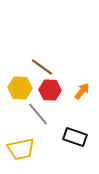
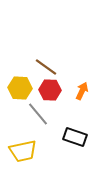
brown line: moved 4 px right
orange arrow: rotated 12 degrees counterclockwise
yellow trapezoid: moved 2 px right, 2 px down
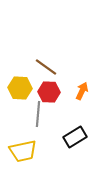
red hexagon: moved 1 px left, 2 px down
gray line: rotated 45 degrees clockwise
black rectangle: rotated 50 degrees counterclockwise
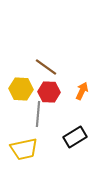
yellow hexagon: moved 1 px right, 1 px down
yellow trapezoid: moved 1 px right, 2 px up
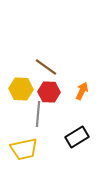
black rectangle: moved 2 px right
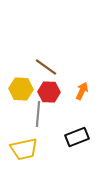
black rectangle: rotated 10 degrees clockwise
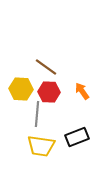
orange arrow: rotated 60 degrees counterclockwise
gray line: moved 1 px left
yellow trapezoid: moved 17 px right, 3 px up; rotated 20 degrees clockwise
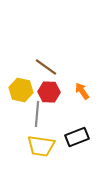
yellow hexagon: moved 1 px down; rotated 10 degrees clockwise
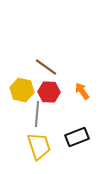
yellow hexagon: moved 1 px right
yellow trapezoid: moved 2 px left; rotated 116 degrees counterclockwise
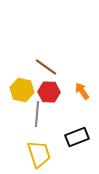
yellow trapezoid: moved 8 px down
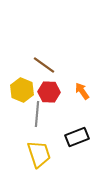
brown line: moved 2 px left, 2 px up
yellow hexagon: rotated 10 degrees clockwise
